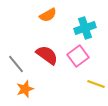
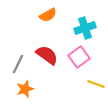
pink square: moved 1 px right, 1 px down
gray line: moved 2 px right; rotated 66 degrees clockwise
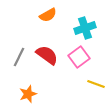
gray line: moved 1 px right, 7 px up
orange star: moved 3 px right, 5 px down
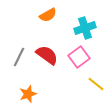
yellow line: rotated 18 degrees clockwise
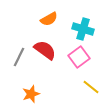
orange semicircle: moved 1 px right, 4 px down
cyan cross: moved 2 px left, 1 px down; rotated 35 degrees clockwise
red semicircle: moved 2 px left, 5 px up
yellow line: moved 5 px left, 3 px down
orange star: moved 3 px right
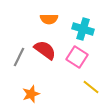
orange semicircle: rotated 30 degrees clockwise
pink square: moved 2 px left; rotated 20 degrees counterclockwise
